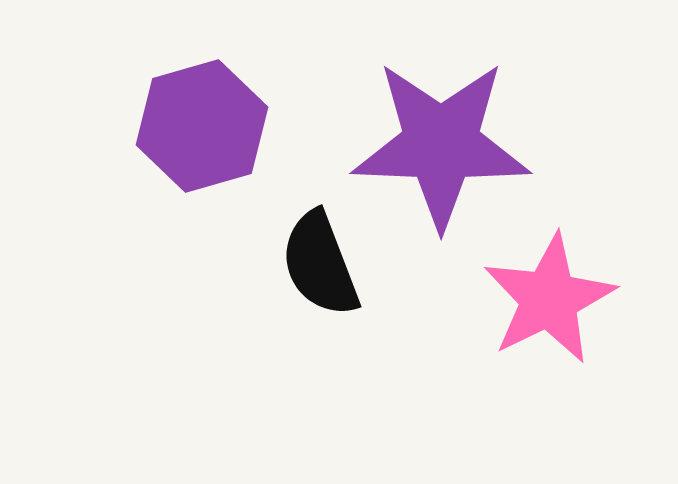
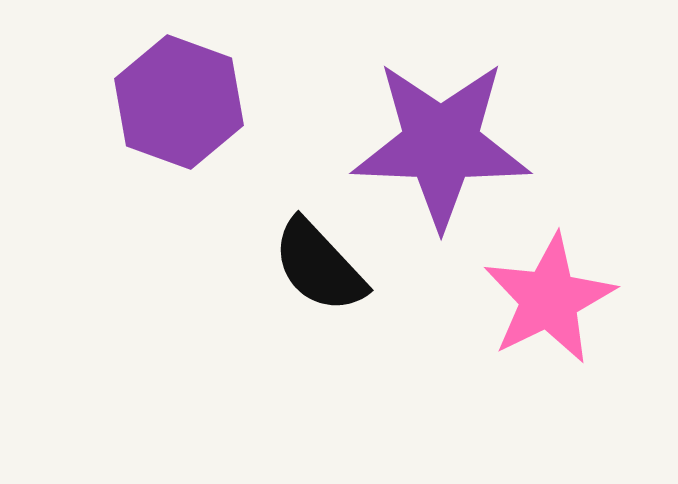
purple hexagon: moved 23 px left, 24 px up; rotated 24 degrees counterclockwise
black semicircle: moved 1 px left, 2 px down; rotated 22 degrees counterclockwise
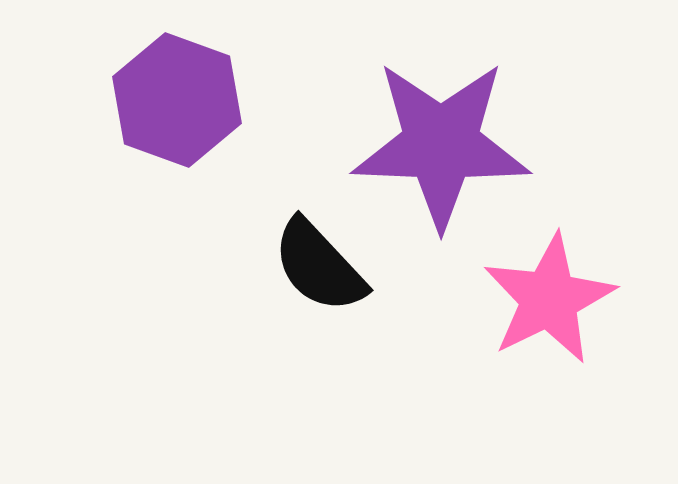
purple hexagon: moved 2 px left, 2 px up
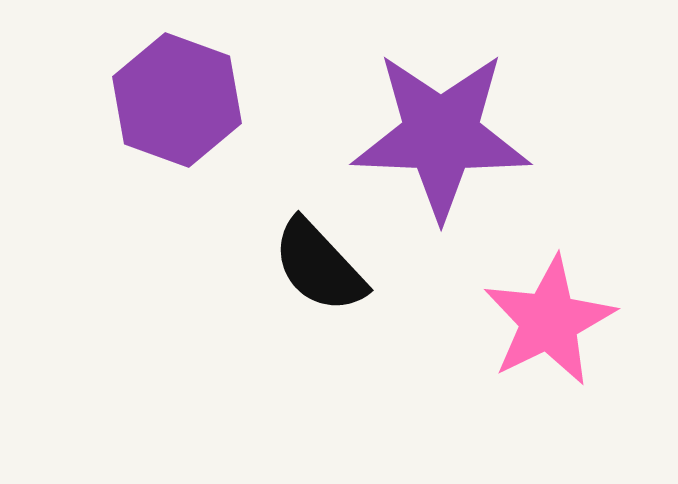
purple star: moved 9 px up
pink star: moved 22 px down
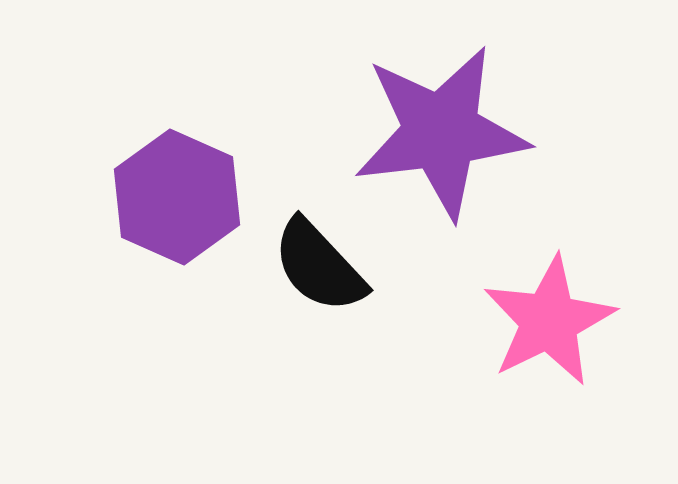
purple hexagon: moved 97 px down; rotated 4 degrees clockwise
purple star: moved 3 px up; rotated 9 degrees counterclockwise
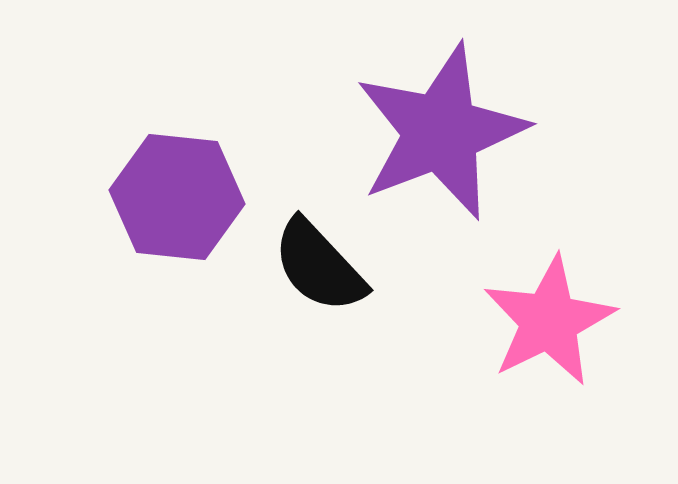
purple star: rotated 14 degrees counterclockwise
purple hexagon: rotated 18 degrees counterclockwise
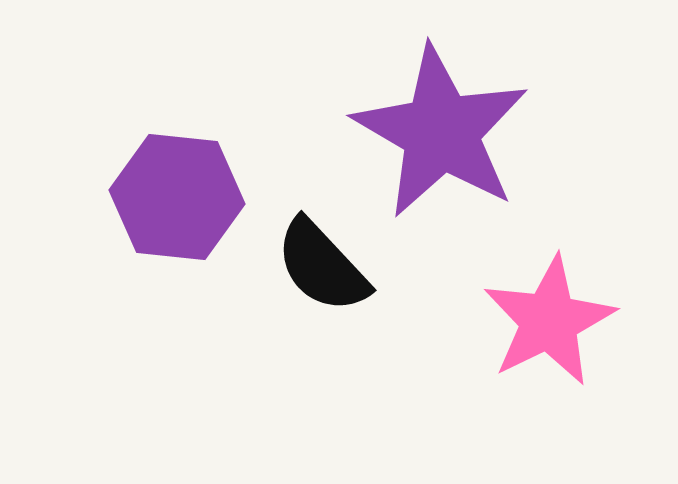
purple star: rotated 21 degrees counterclockwise
black semicircle: moved 3 px right
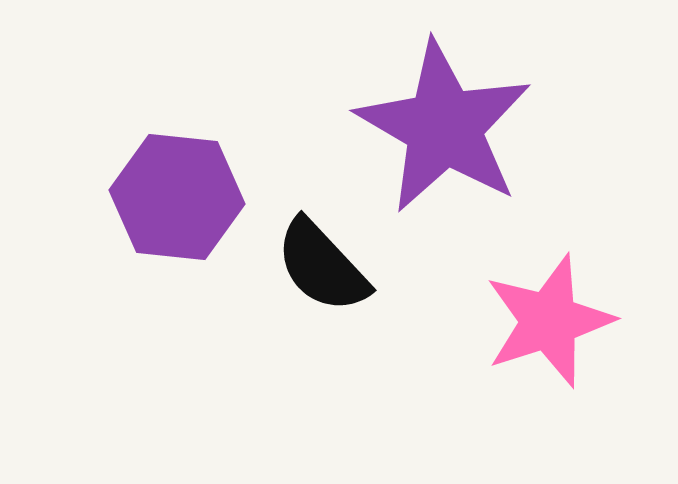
purple star: moved 3 px right, 5 px up
pink star: rotated 8 degrees clockwise
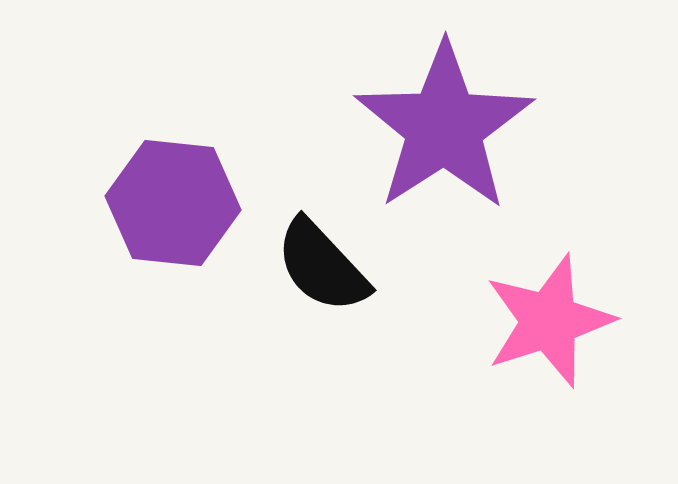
purple star: rotated 9 degrees clockwise
purple hexagon: moved 4 px left, 6 px down
